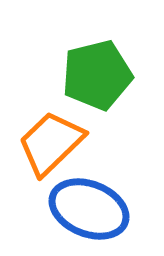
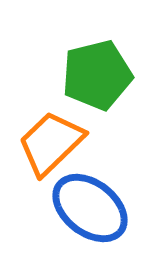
blue ellipse: moved 1 px right, 1 px up; rotated 16 degrees clockwise
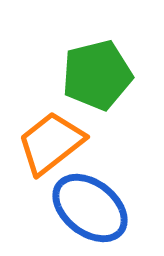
orange trapezoid: rotated 6 degrees clockwise
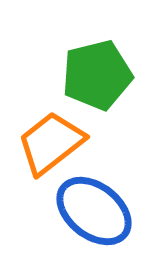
blue ellipse: moved 4 px right, 3 px down
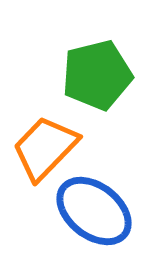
orange trapezoid: moved 6 px left, 5 px down; rotated 8 degrees counterclockwise
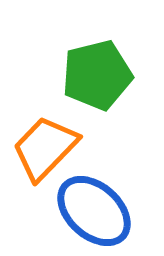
blue ellipse: rotated 4 degrees clockwise
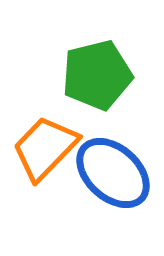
blue ellipse: moved 19 px right, 38 px up
